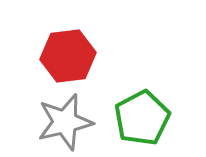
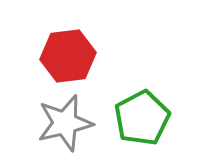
gray star: moved 1 px down
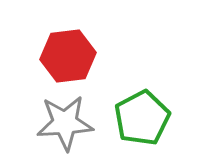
gray star: rotated 10 degrees clockwise
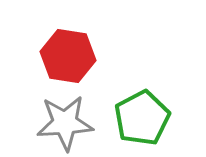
red hexagon: rotated 16 degrees clockwise
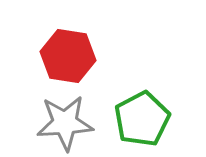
green pentagon: moved 1 px down
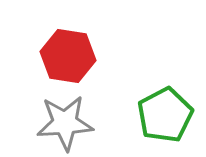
green pentagon: moved 23 px right, 4 px up
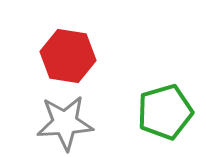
green pentagon: moved 3 px up; rotated 12 degrees clockwise
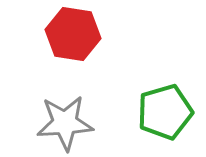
red hexagon: moved 5 px right, 22 px up
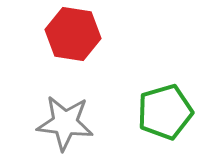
gray star: rotated 10 degrees clockwise
